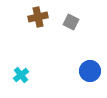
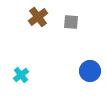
brown cross: rotated 24 degrees counterclockwise
gray square: rotated 21 degrees counterclockwise
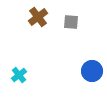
blue circle: moved 2 px right
cyan cross: moved 2 px left
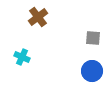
gray square: moved 22 px right, 16 px down
cyan cross: moved 3 px right, 18 px up; rotated 28 degrees counterclockwise
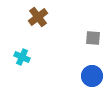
blue circle: moved 5 px down
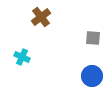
brown cross: moved 3 px right
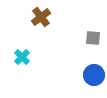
cyan cross: rotated 21 degrees clockwise
blue circle: moved 2 px right, 1 px up
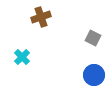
brown cross: rotated 18 degrees clockwise
gray square: rotated 21 degrees clockwise
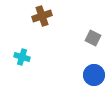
brown cross: moved 1 px right, 1 px up
cyan cross: rotated 28 degrees counterclockwise
